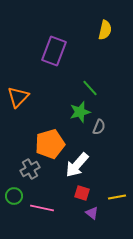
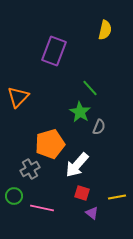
green star: rotated 25 degrees counterclockwise
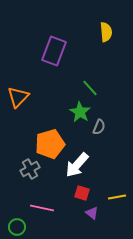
yellow semicircle: moved 1 px right, 2 px down; rotated 18 degrees counterclockwise
green circle: moved 3 px right, 31 px down
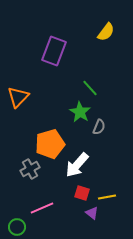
yellow semicircle: rotated 42 degrees clockwise
yellow line: moved 10 px left
pink line: rotated 35 degrees counterclockwise
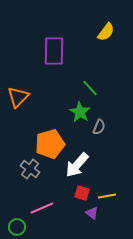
purple rectangle: rotated 20 degrees counterclockwise
gray cross: rotated 24 degrees counterclockwise
yellow line: moved 1 px up
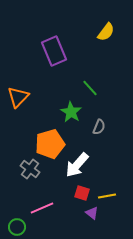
purple rectangle: rotated 24 degrees counterclockwise
green star: moved 9 px left
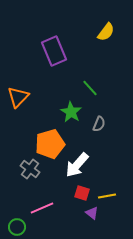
gray semicircle: moved 3 px up
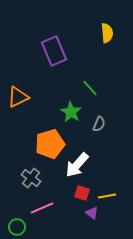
yellow semicircle: moved 1 px right, 1 px down; rotated 42 degrees counterclockwise
orange triangle: rotated 20 degrees clockwise
gray cross: moved 1 px right, 9 px down
